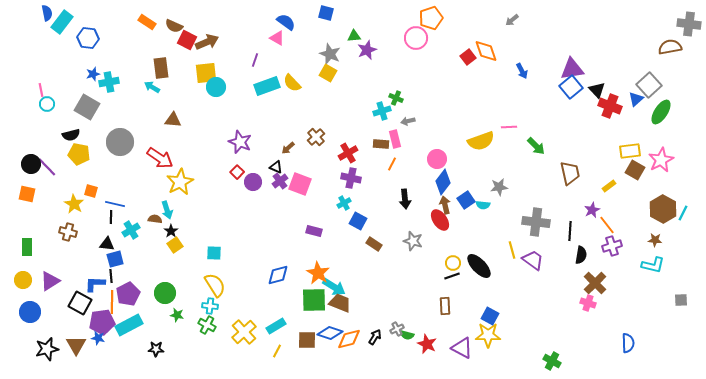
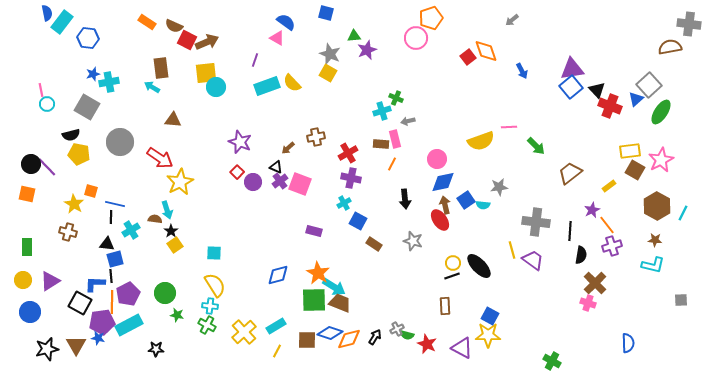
brown cross at (316, 137): rotated 30 degrees clockwise
brown trapezoid at (570, 173): rotated 115 degrees counterclockwise
blue diamond at (443, 182): rotated 40 degrees clockwise
brown hexagon at (663, 209): moved 6 px left, 3 px up
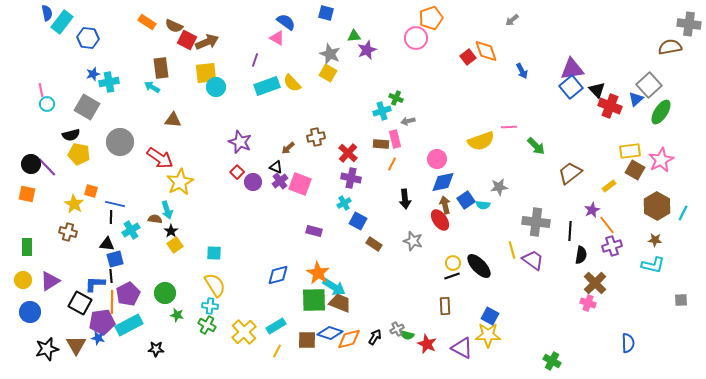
red cross at (348, 153): rotated 18 degrees counterclockwise
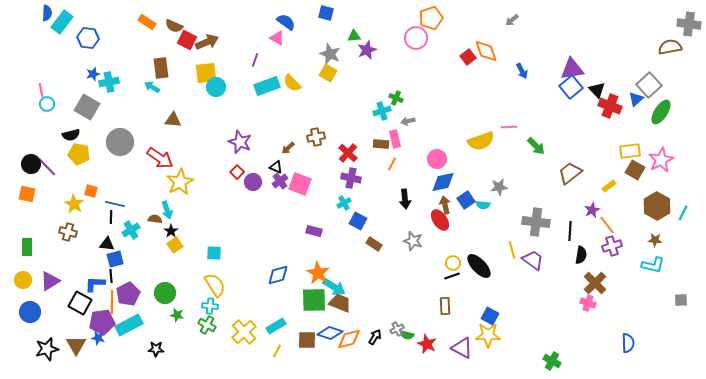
blue semicircle at (47, 13): rotated 14 degrees clockwise
